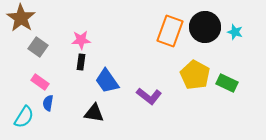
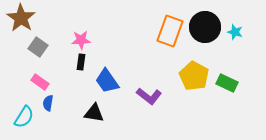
yellow pentagon: moved 1 px left, 1 px down
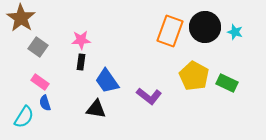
blue semicircle: moved 3 px left; rotated 28 degrees counterclockwise
black triangle: moved 2 px right, 4 px up
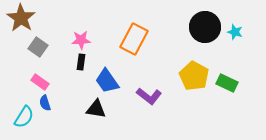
orange rectangle: moved 36 px left, 8 px down; rotated 8 degrees clockwise
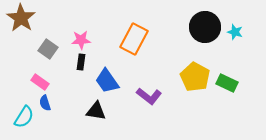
gray square: moved 10 px right, 2 px down
yellow pentagon: moved 1 px right, 1 px down
black triangle: moved 2 px down
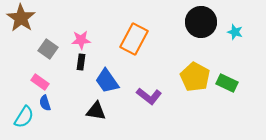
black circle: moved 4 px left, 5 px up
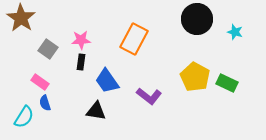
black circle: moved 4 px left, 3 px up
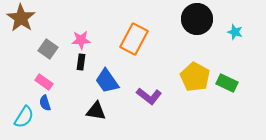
pink rectangle: moved 4 px right
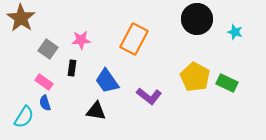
black rectangle: moved 9 px left, 6 px down
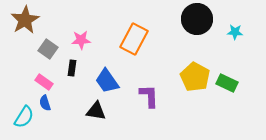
brown star: moved 4 px right, 2 px down; rotated 8 degrees clockwise
cyan star: rotated 14 degrees counterclockwise
purple L-shape: rotated 130 degrees counterclockwise
